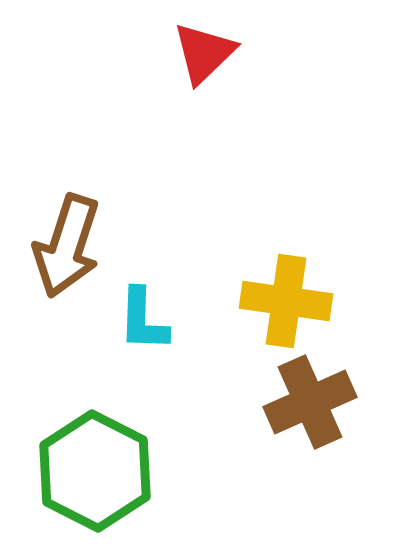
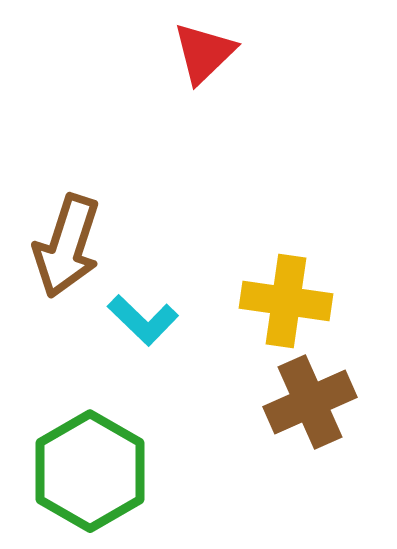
cyan L-shape: rotated 48 degrees counterclockwise
green hexagon: moved 5 px left; rotated 3 degrees clockwise
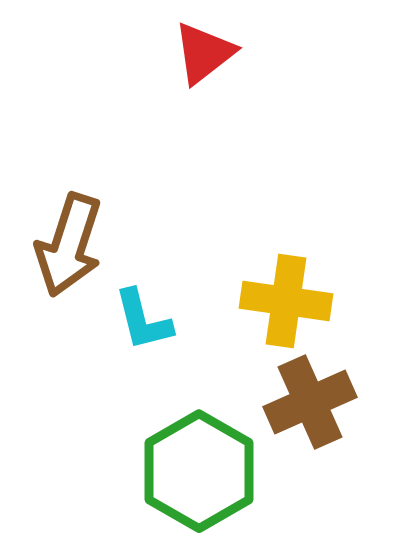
red triangle: rotated 6 degrees clockwise
brown arrow: moved 2 px right, 1 px up
cyan L-shape: rotated 32 degrees clockwise
green hexagon: moved 109 px right
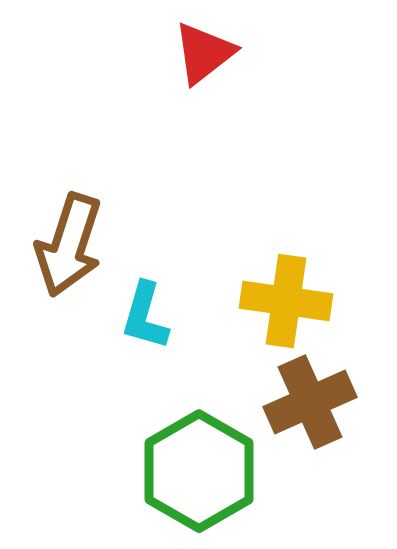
cyan L-shape: moved 2 px right, 4 px up; rotated 30 degrees clockwise
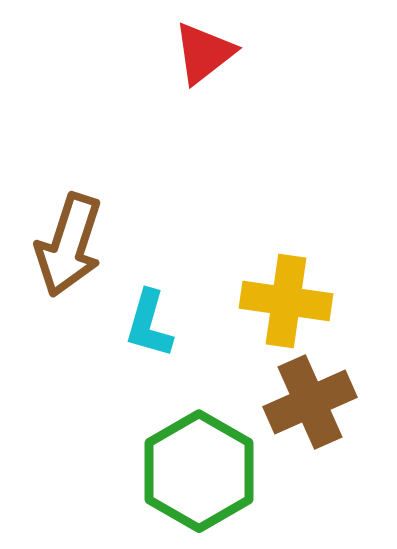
cyan L-shape: moved 4 px right, 8 px down
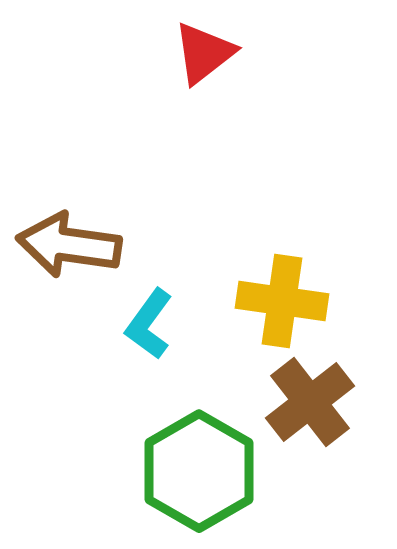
brown arrow: rotated 80 degrees clockwise
yellow cross: moved 4 px left
cyan L-shape: rotated 20 degrees clockwise
brown cross: rotated 14 degrees counterclockwise
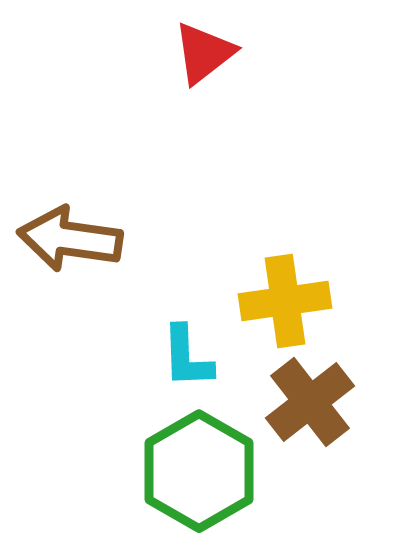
brown arrow: moved 1 px right, 6 px up
yellow cross: moved 3 px right; rotated 16 degrees counterclockwise
cyan L-shape: moved 38 px right, 33 px down; rotated 38 degrees counterclockwise
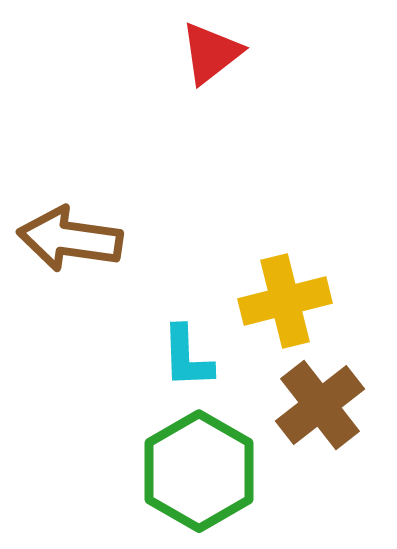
red triangle: moved 7 px right
yellow cross: rotated 6 degrees counterclockwise
brown cross: moved 10 px right, 3 px down
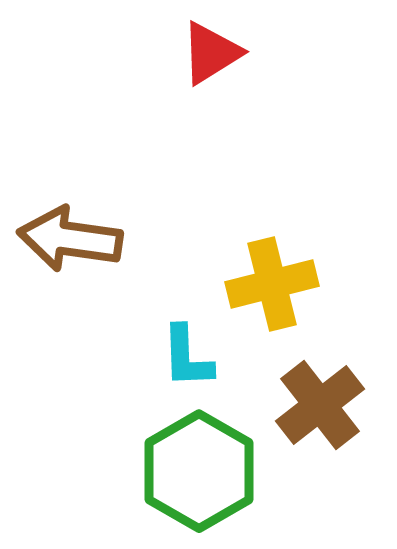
red triangle: rotated 6 degrees clockwise
yellow cross: moved 13 px left, 17 px up
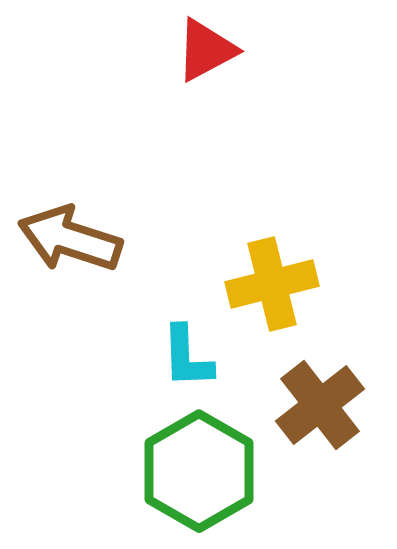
red triangle: moved 5 px left, 3 px up; rotated 4 degrees clockwise
brown arrow: rotated 10 degrees clockwise
